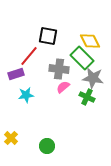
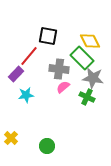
purple rectangle: rotated 28 degrees counterclockwise
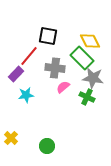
gray cross: moved 4 px left, 1 px up
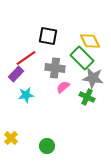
red line: moved 3 px left, 2 px down; rotated 15 degrees clockwise
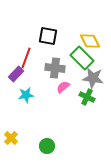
red line: rotated 35 degrees counterclockwise
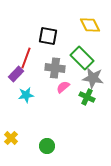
yellow diamond: moved 16 px up
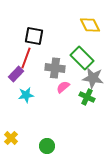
black square: moved 14 px left
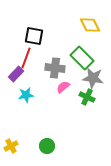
yellow cross: moved 8 px down; rotated 16 degrees clockwise
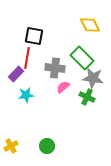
red line: moved 1 px right; rotated 10 degrees counterclockwise
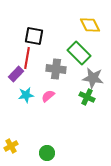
green rectangle: moved 3 px left, 5 px up
gray cross: moved 1 px right, 1 px down
pink semicircle: moved 15 px left, 9 px down
green circle: moved 7 px down
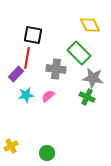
black square: moved 1 px left, 1 px up
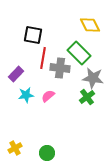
red line: moved 16 px right
gray cross: moved 4 px right, 1 px up
green cross: rotated 28 degrees clockwise
yellow cross: moved 4 px right, 2 px down
